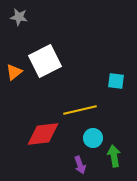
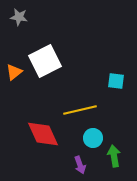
red diamond: rotated 72 degrees clockwise
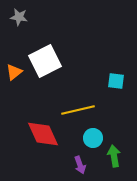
yellow line: moved 2 px left
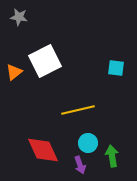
cyan square: moved 13 px up
red diamond: moved 16 px down
cyan circle: moved 5 px left, 5 px down
green arrow: moved 2 px left
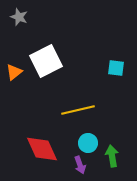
gray star: rotated 12 degrees clockwise
white square: moved 1 px right
red diamond: moved 1 px left, 1 px up
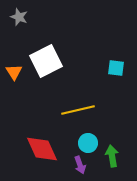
orange triangle: rotated 24 degrees counterclockwise
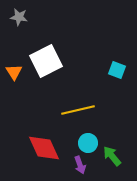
gray star: rotated 12 degrees counterclockwise
cyan square: moved 1 px right, 2 px down; rotated 12 degrees clockwise
red diamond: moved 2 px right, 1 px up
green arrow: rotated 30 degrees counterclockwise
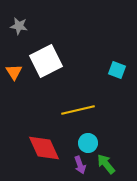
gray star: moved 9 px down
green arrow: moved 6 px left, 8 px down
